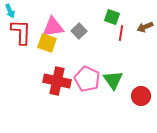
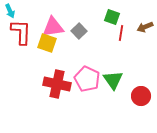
red cross: moved 3 px down
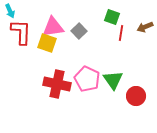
red circle: moved 5 px left
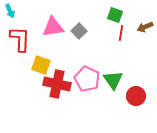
green square: moved 3 px right, 2 px up
red L-shape: moved 1 px left, 7 px down
yellow square: moved 6 px left, 22 px down
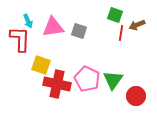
cyan arrow: moved 18 px right, 10 px down
brown arrow: moved 8 px left, 2 px up
gray square: rotated 28 degrees counterclockwise
green triangle: rotated 10 degrees clockwise
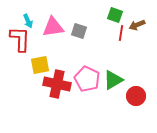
yellow square: moved 1 px left; rotated 30 degrees counterclockwise
green triangle: rotated 25 degrees clockwise
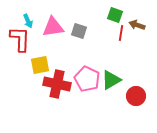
brown arrow: rotated 42 degrees clockwise
green triangle: moved 2 px left
